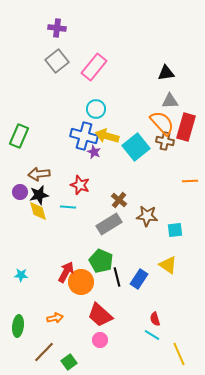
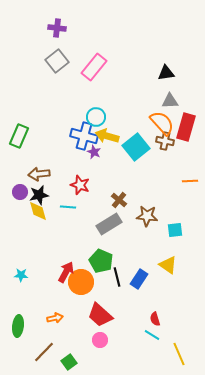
cyan circle at (96, 109): moved 8 px down
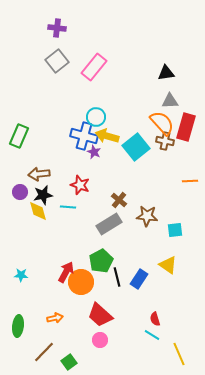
black star at (39, 195): moved 4 px right
green pentagon at (101, 261): rotated 20 degrees clockwise
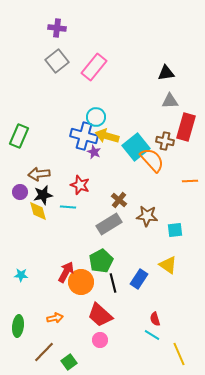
orange semicircle at (162, 123): moved 10 px left, 37 px down
black line at (117, 277): moved 4 px left, 6 px down
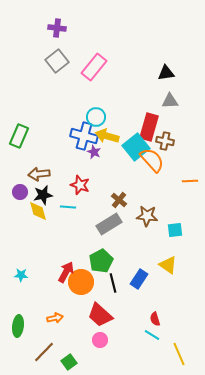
red rectangle at (186, 127): moved 37 px left
